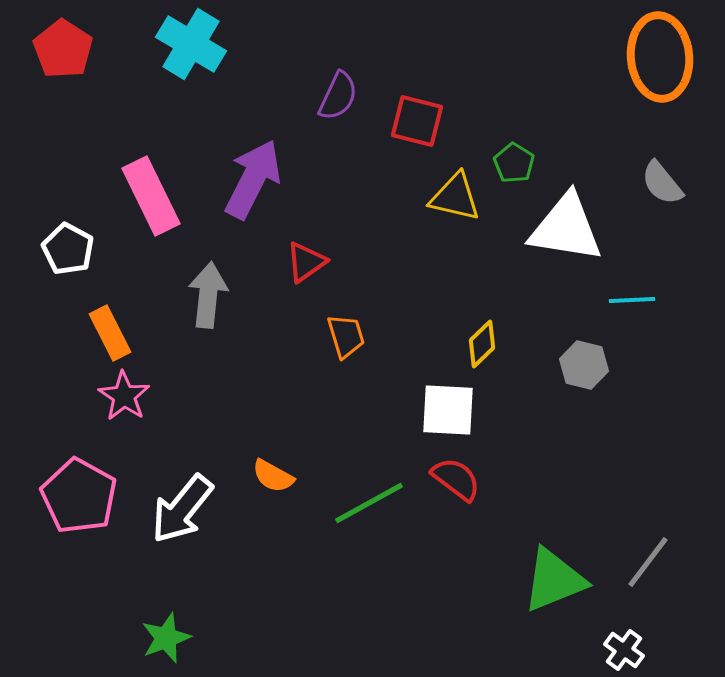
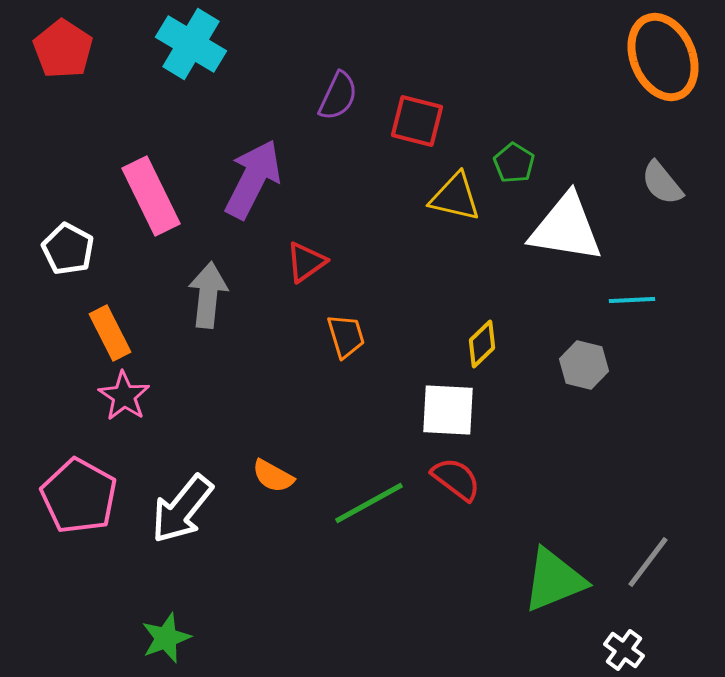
orange ellipse: moved 3 px right; rotated 18 degrees counterclockwise
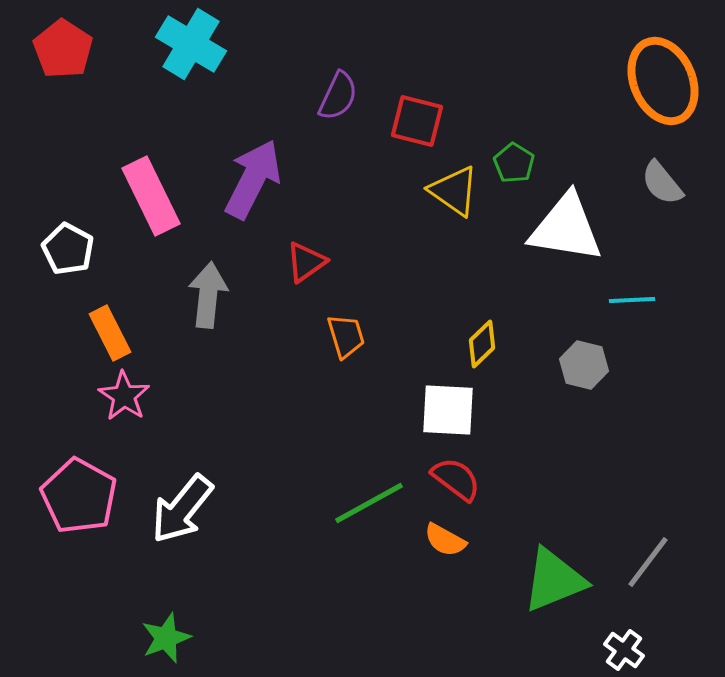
orange ellipse: moved 24 px down
yellow triangle: moved 1 px left, 6 px up; rotated 22 degrees clockwise
orange semicircle: moved 172 px right, 64 px down
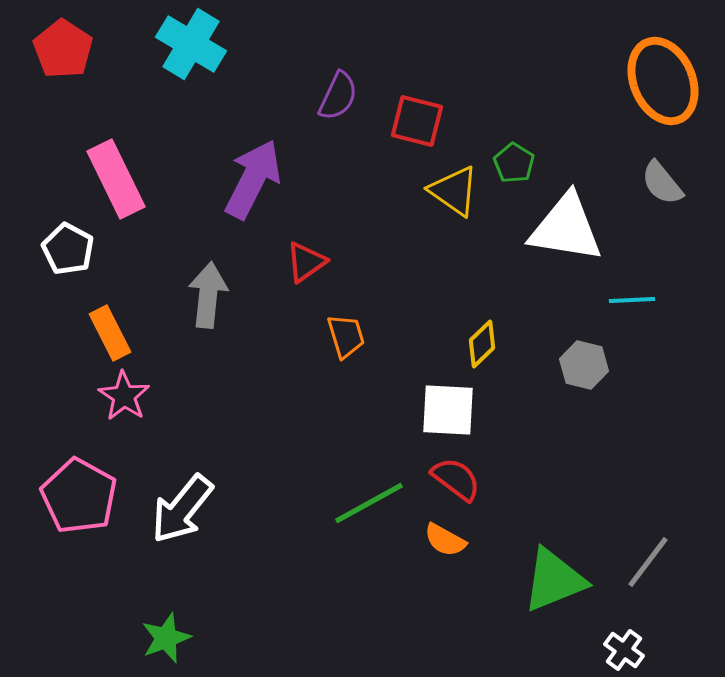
pink rectangle: moved 35 px left, 17 px up
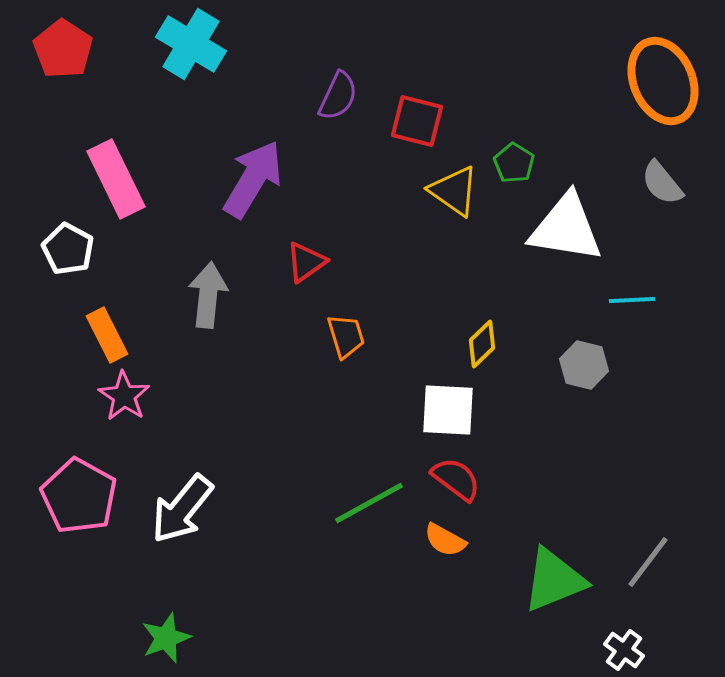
purple arrow: rotated 4 degrees clockwise
orange rectangle: moved 3 px left, 2 px down
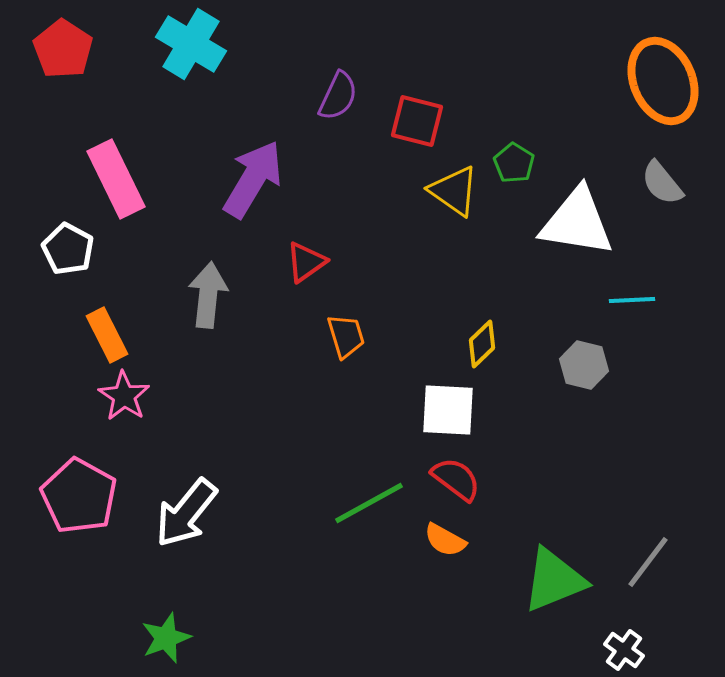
white triangle: moved 11 px right, 6 px up
white arrow: moved 4 px right, 4 px down
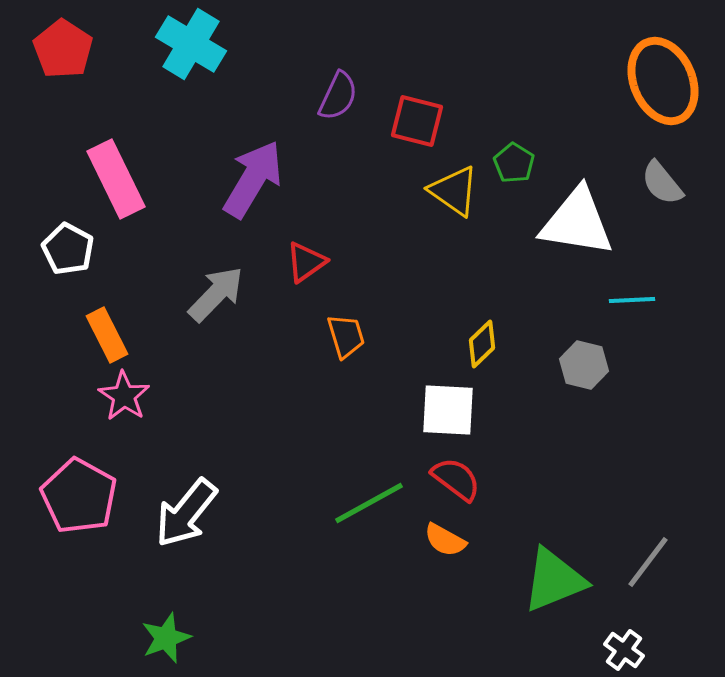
gray arrow: moved 8 px right, 1 px up; rotated 38 degrees clockwise
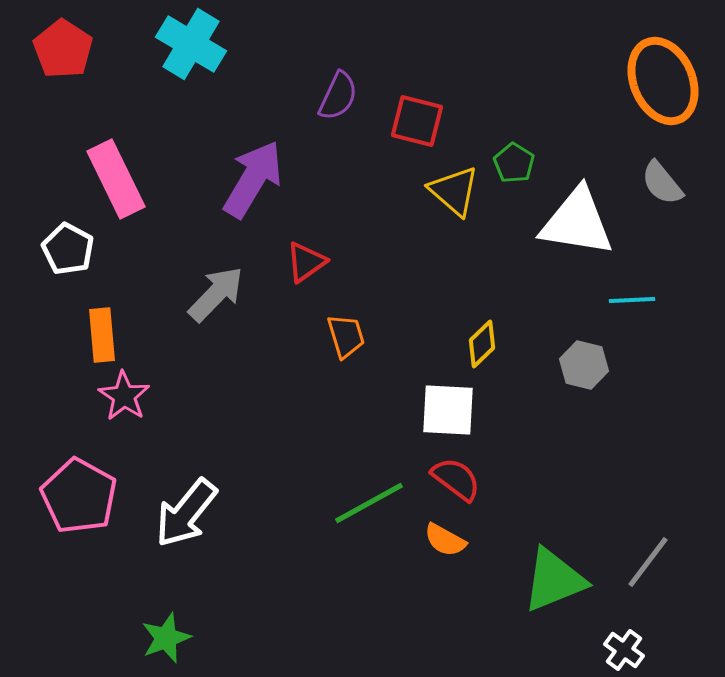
yellow triangle: rotated 6 degrees clockwise
orange rectangle: moved 5 px left; rotated 22 degrees clockwise
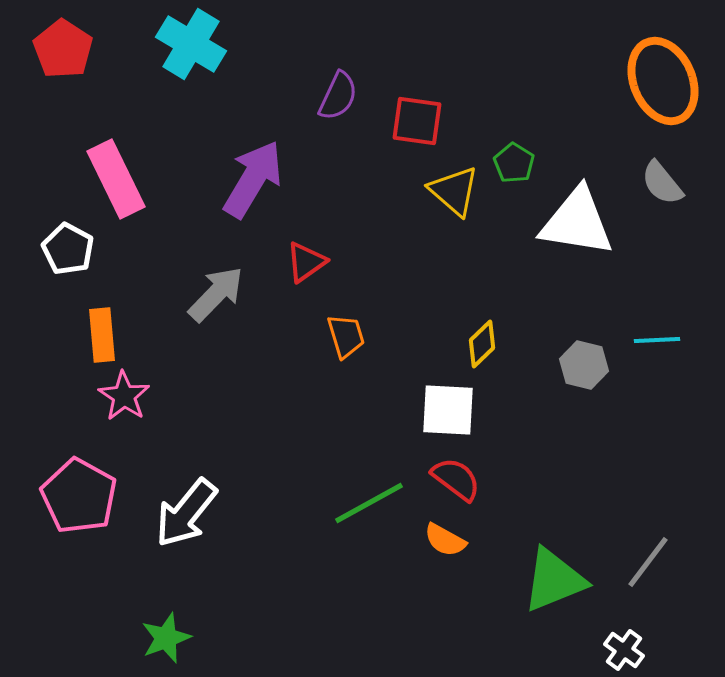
red square: rotated 6 degrees counterclockwise
cyan line: moved 25 px right, 40 px down
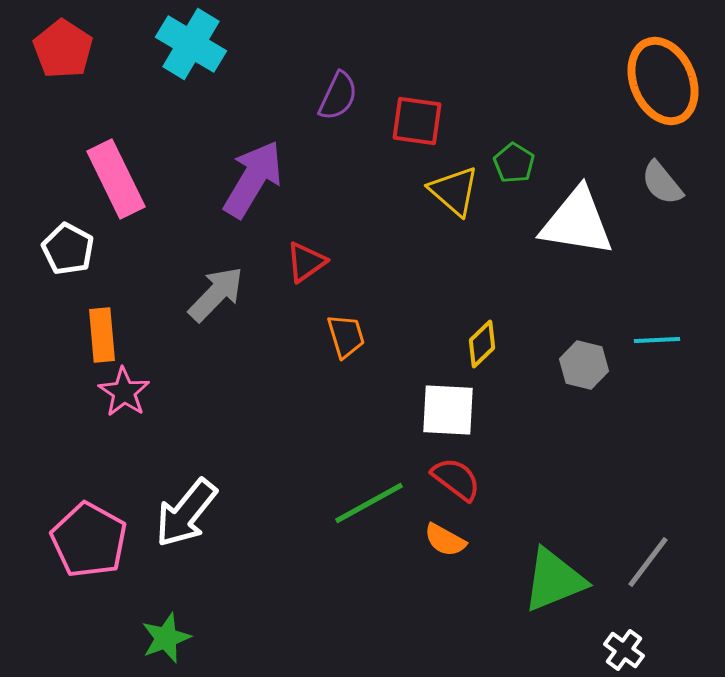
pink star: moved 4 px up
pink pentagon: moved 10 px right, 44 px down
